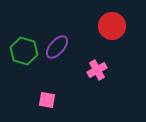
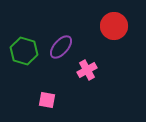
red circle: moved 2 px right
purple ellipse: moved 4 px right
pink cross: moved 10 px left
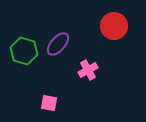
purple ellipse: moved 3 px left, 3 px up
pink cross: moved 1 px right
pink square: moved 2 px right, 3 px down
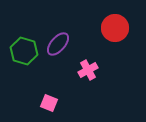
red circle: moved 1 px right, 2 px down
pink square: rotated 12 degrees clockwise
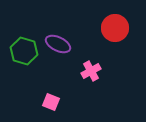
purple ellipse: rotated 75 degrees clockwise
pink cross: moved 3 px right, 1 px down
pink square: moved 2 px right, 1 px up
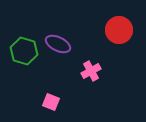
red circle: moved 4 px right, 2 px down
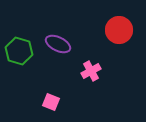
green hexagon: moved 5 px left
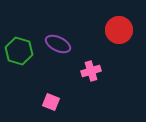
pink cross: rotated 12 degrees clockwise
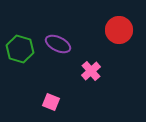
green hexagon: moved 1 px right, 2 px up
pink cross: rotated 24 degrees counterclockwise
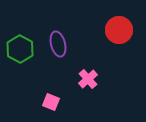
purple ellipse: rotated 50 degrees clockwise
green hexagon: rotated 12 degrees clockwise
pink cross: moved 3 px left, 8 px down
